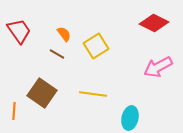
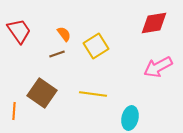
red diamond: rotated 36 degrees counterclockwise
brown line: rotated 49 degrees counterclockwise
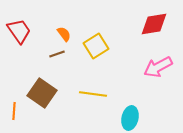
red diamond: moved 1 px down
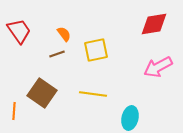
yellow square: moved 4 px down; rotated 20 degrees clockwise
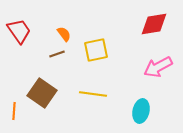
cyan ellipse: moved 11 px right, 7 px up
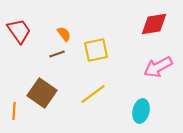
yellow line: rotated 44 degrees counterclockwise
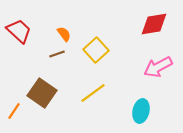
red trapezoid: rotated 12 degrees counterclockwise
yellow square: rotated 30 degrees counterclockwise
yellow line: moved 1 px up
orange line: rotated 30 degrees clockwise
